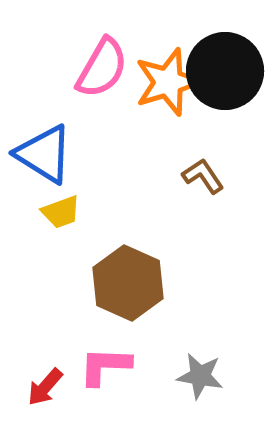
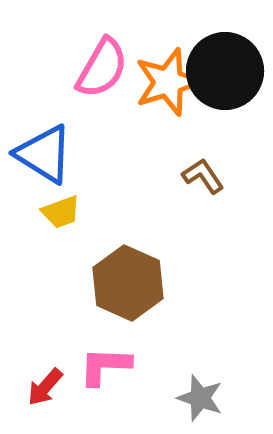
gray star: moved 22 px down; rotated 9 degrees clockwise
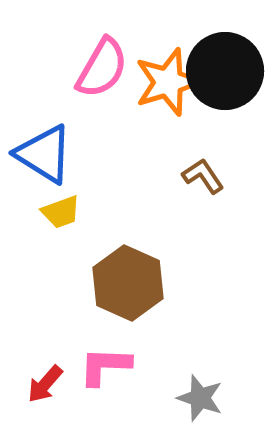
red arrow: moved 3 px up
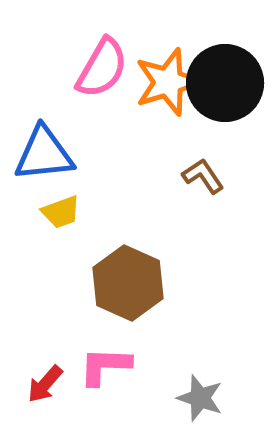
black circle: moved 12 px down
blue triangle: rotated 38 degrees counterclockwise
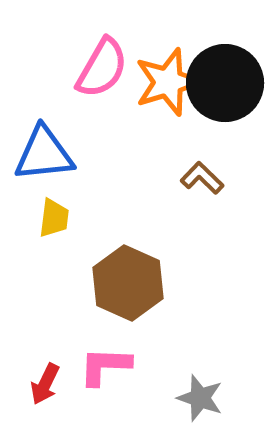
brown L-shape: moved 1 px left, 2 px down; rotated 12 degrees counterclockwise
yellow trapezoid: moved 7 px left, 6 px down; rotated 63 degrees counterclockwise
red arrow: rotated 15 degrees counterclockwise
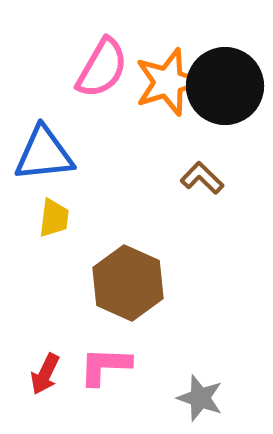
black circle: moved 3 px down
red arrow: moved 10 px up
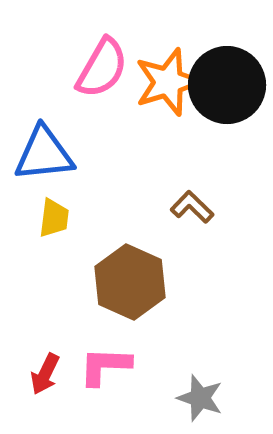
black circle: moved 2 px right, 1 px up
brown L-shape: moved 10 px left, 29 px down
brown hexagon: moved 2 px right, 1 px up
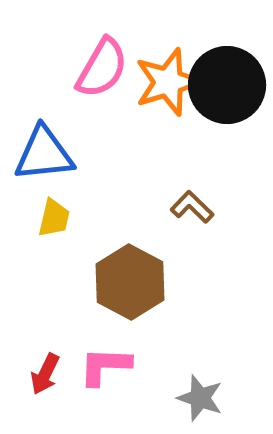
yellow trapezoid: rotated 6 degrees clockwise
brown hexagon: rotated 4 degrees clockwise
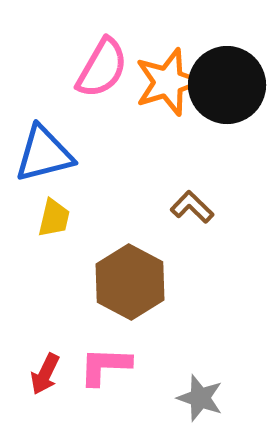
blue triangle: rotated 8 degrees counterclockwise
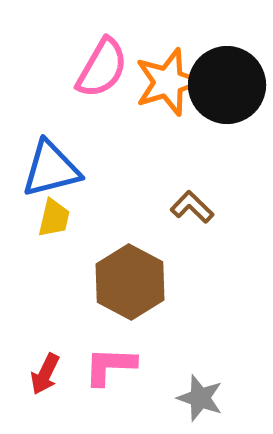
blue triangle: moved 7 px right, 15 px down
pink L-shape: moved 5 px right
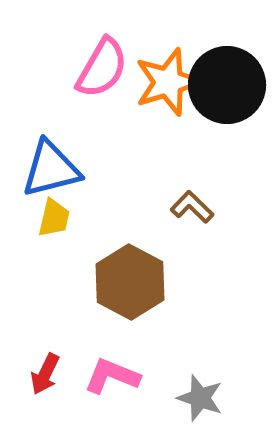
pink L-shape: moved 2 px right, 10 px down; rotated 20 degrees clockwise
